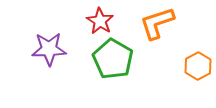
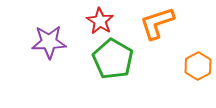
purple star: moved 7 px up
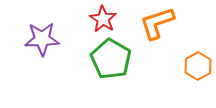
red star: moved 3 px right, 2 px up
purple star: moved 7 px left, 3 px up
green pentagon: moved 2 px left
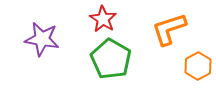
orange L-shape: moved 12 px right, 6 px down
purple star: rotated 12 degrees clockwise
